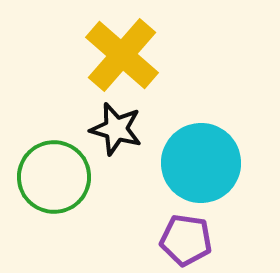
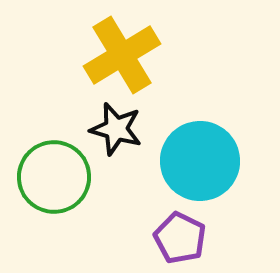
yellow cross: rotated 18 degrees clockwise
cyan circle: moved 1 px left, 2 px up
purple pentagon: moved 6 px left, 2 px up; rotated 18 degrees clockwise
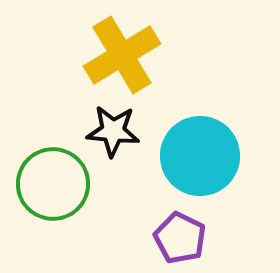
black star: moved 3 px left, 2 px down; rotated 10 degrees counterclockwise
cyan circle: moved 5 px up
green circle: moved 1 px left, 7 px down
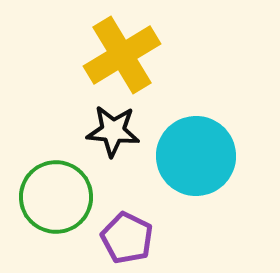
cyan circle: moved 4 px left
green circle: moved 3 px right, 13 px down
purple pentagon: moved 53 px left
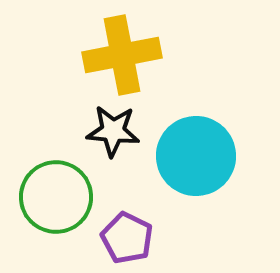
yellow cross: rotated 20 degrees clockwise
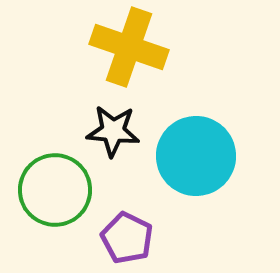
yellow cross: moved 7 px right, 8 px up; rotated 30 degrees clockwise
green circle: moved 1 px left, 7 px up
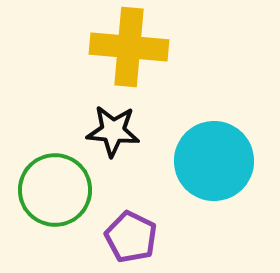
yellow cross: rotated 14 degrees counterclockwise
cyan circle: moved 18 px right, 5 px down
purple pentagon: moved 4 px right, 1 px up
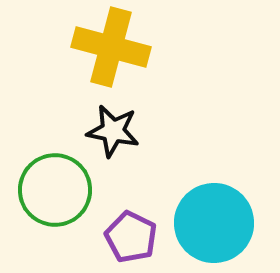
yellow cross: moved 18 px left; rotated 10 degrees clockwise
black star: rotated 6 degrees clockwise
cyan circle: moved 62 px down
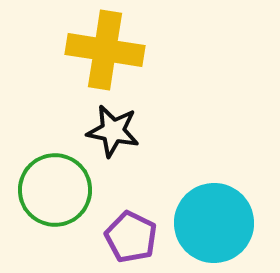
yellow cross: moved 6 px left, 3 px down; rotated 6 degrees counterclockwise
